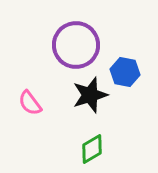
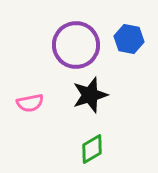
blue hexagon: moved 4 px right, 33 px up
pink semicircle: rotated 64 degrees counterclockwise
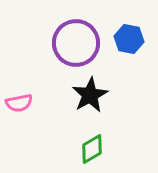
purple circle: moved 2 px up
black star: rotated 12 degrees counterclockwise
pink semicircle: moved 11 px left
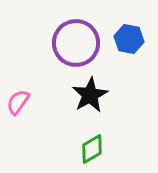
pink semicircle: moved 1 px left, 1 px up; rotated 136 degrees clockwise
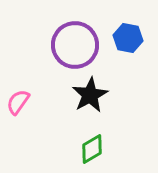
blue hexagon: moved 1 px left, 1 px up
purple circle: moved 1 px left, 2 px down
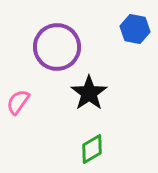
blue hexagon: moved 7 px right, 9 px up
purple circle: moved 18 px left, 2 px down
black star: moved 1 px left, 2 px up; rotated 6 degrees counterclockwise
